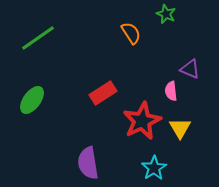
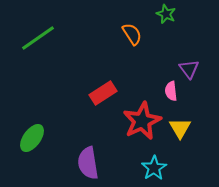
orange semicircle: moved 1 px right, 1 px down
purple triangle: moved 1 px left; rotated 30 degrees clockwise
green ellipse: moved 38 px down
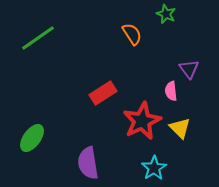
yellow triangle: rotated 15 degrees counterclockwise
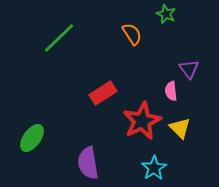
green line: moved 21 px right; rotated 9 degrees counterclockwise
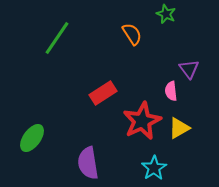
green line: moved 2 px left; rotated 12 degrees counterclockwise
yellow triangle: moved 1 px left; rotated 45 degrees clockwise
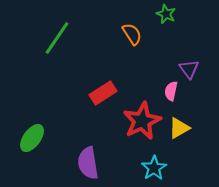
pink semicircle: rotated 18 degrees clockwise
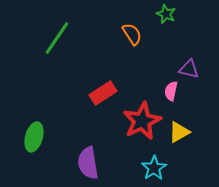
purple triangle: rotated 40 degrees counterclockwise
yellow triangle: moved 4 px down
green ellipse: moved 2 px right, 1 px up; rotated 20 degrees counterclockwise
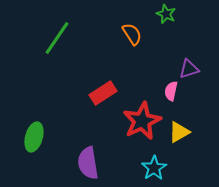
purple triangle: rotated 30 degrees counterclockwise
